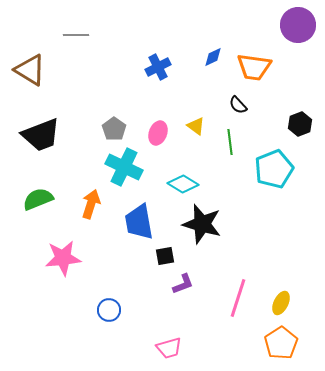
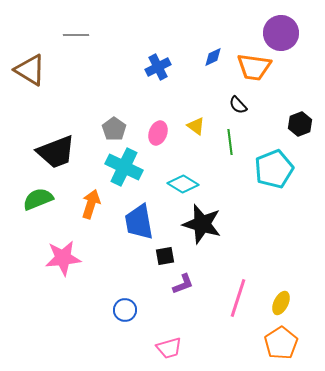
purple circle: moved 17 px left, 8 px down
black trapezoid: moved 15 px right, 17 px down
blue circle: moved 16 px right
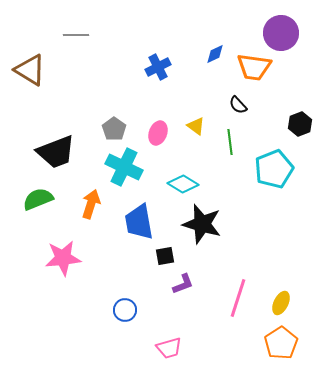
blue diamond: moved 2 px right, 3 px up
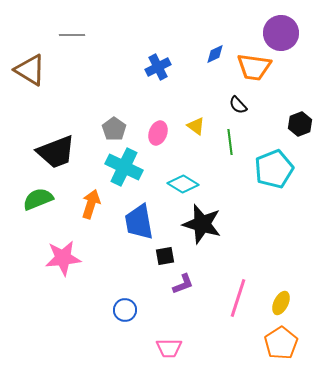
gray line: moved 4 px left
pink trapezoid: rotated 16 degrees clockwise
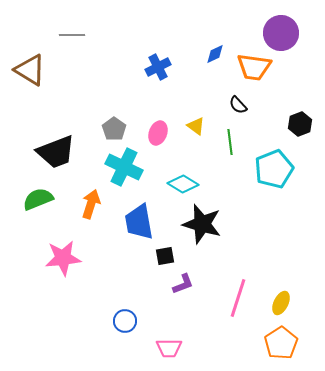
blue circle: moved 11 px down
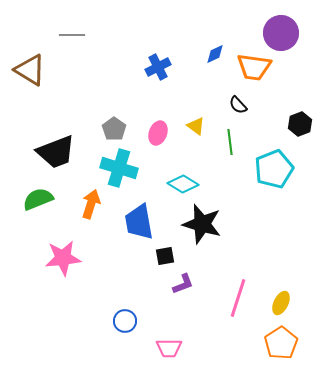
cyan cross: moved 5 px left, 1 px down; rotated 9 degrees counterclockwise
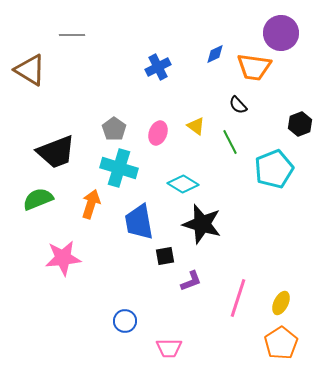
green line: rotated 20 degrees counterclockwise
purple L-shape: moved 8 px right, 3 px up
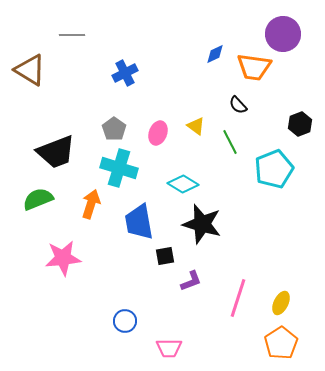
purple circle: moved 2 px right, 1 px down
blue cross: moved 33 px left, 6 px down
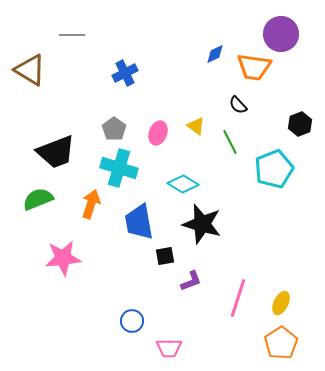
purple circle: moved 2 px left
blue circle: moved 7 px right
